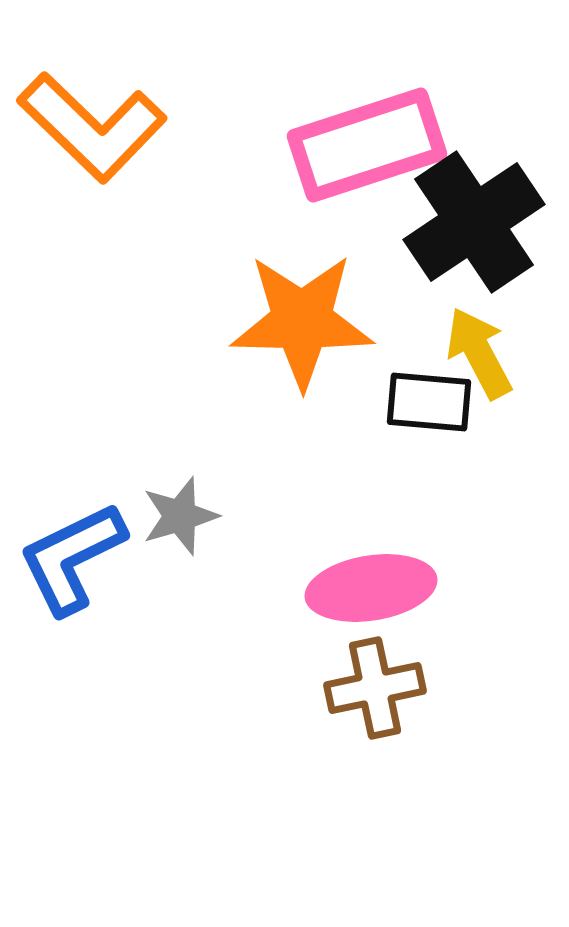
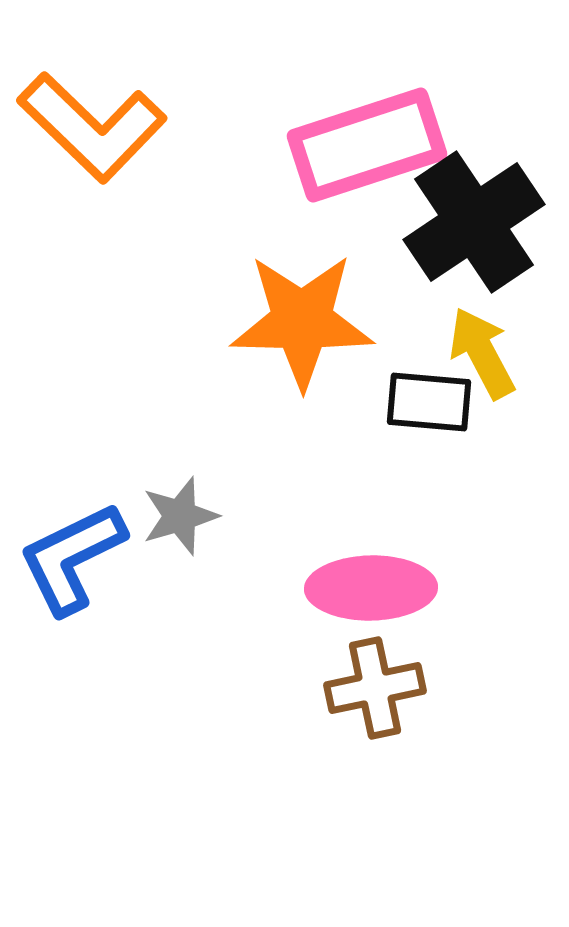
yellow arrow: moved 3 px right
pink ellipse: rotated 8 degrees clockwise
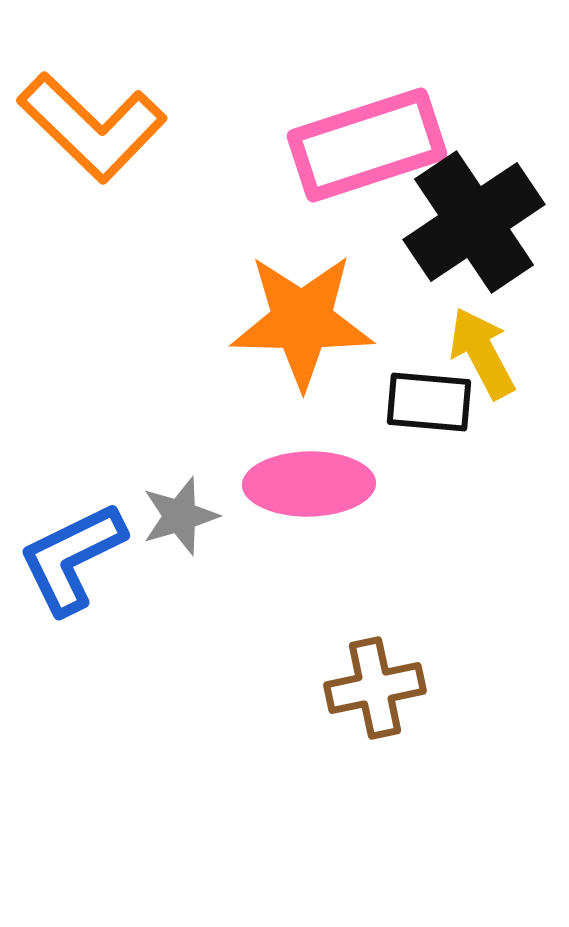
pink ellipse: moved 62 px left, 104 px up
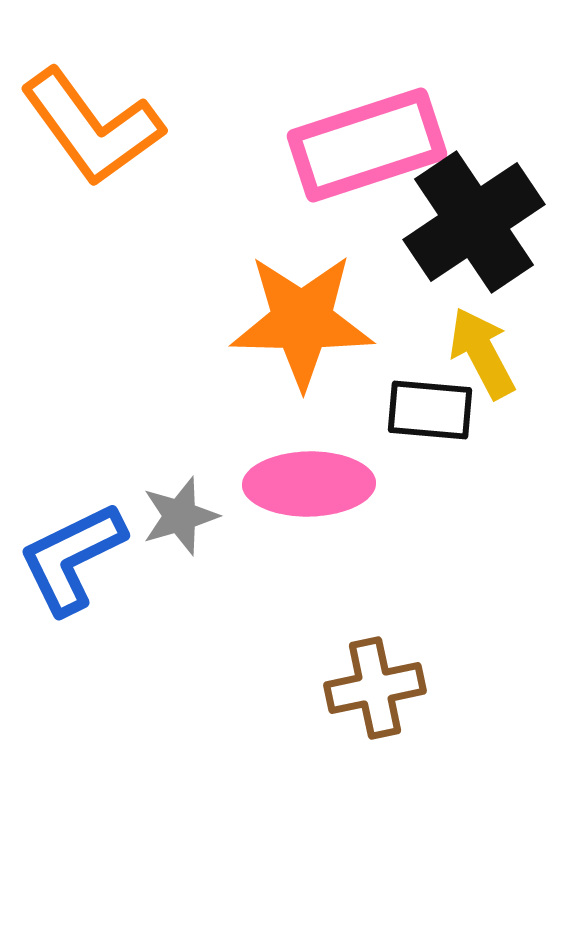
orange L-shape: rotated 10 degrees clockwise
black rectangle: moved 1 px right, 8 px down
